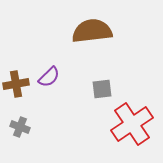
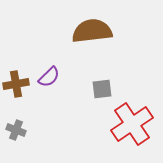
gray cross: moved 4 px left, 3 px down
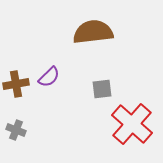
brown semicircle: moved 1 px right, 1 px down
red cross: rotated 15 degrees counterclockwise
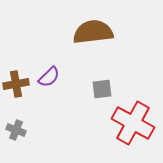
red cross: moved 1 px right, 1 px up; rotated 12 degrees counterclockwise
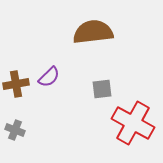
gray cross: moved 1 px left
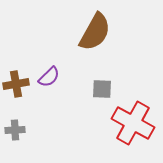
brown semicircle: moved 2 px right; rotated 126 degrees clockwise
gray square: rotated 10 degrees clockwise
gray cross: rotated 24 degrees counterclockwise
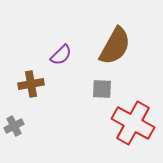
brown semicircle: moved 20 px right, 14 px down
purple semicircle: moved 12 px right, 22 px up
brown cross: moved 15 px right
gray cross: moved 1 px left, 4 px up; rotated 24 degrees counterclockwise
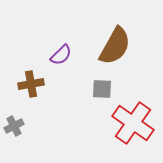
red cross: rotated 6 degrees clockwise
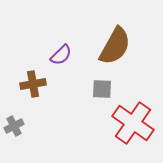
brown cross: moved 2 px right
